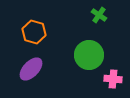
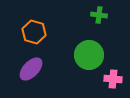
green cross: rotated 28 degrees counterclockwise
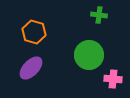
purple ellipse: moved 1 px up
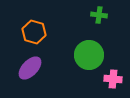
purple ellipse: moved 1 px left
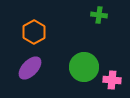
orange hexagon: rotated 15 degrees clockwise
green circle: moved 5 px left, 12 px down
pink cross: moved 1 px left, 1 px down
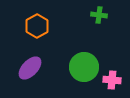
orange hexagon: moved 3 px right, 6 px up
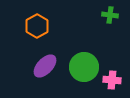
green cross: moved 11 px right
purple ellipse: moved 15 px right, 2 px up
